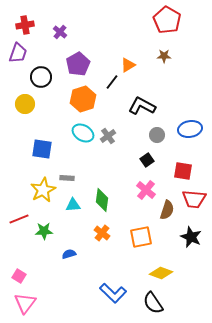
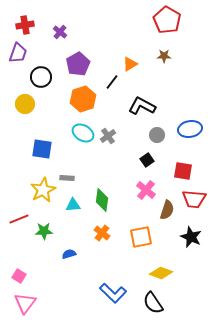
orange triangle: moved 2 px right, 1 px up
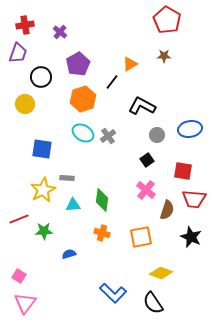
orange cross: rotated 21 degrees counterclockwise
